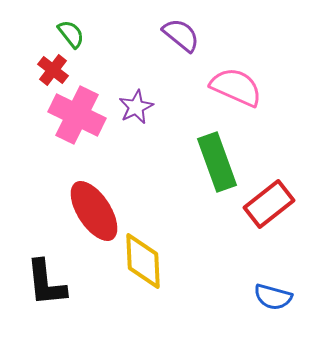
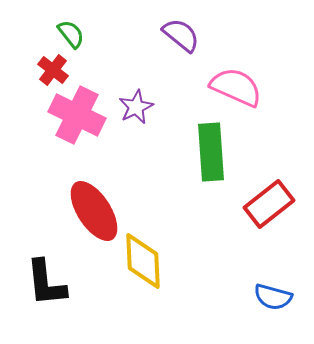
green rectangle: moved 6 px left, 10 px up; rotated 16 degrees clockwise
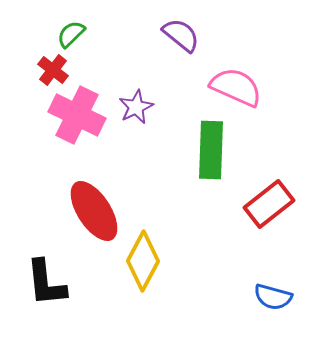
green semicircle: rotated 96 degrees counterclockwise
green rectangle: moved 2 px up; rotated 6 degrees clockwise
yellow diamond: rotated 30 degrees clockwise
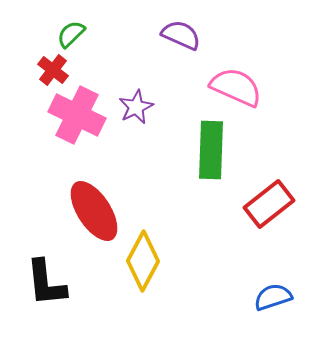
purple semicircle: rotated 15 degrees counterclockwise
blue semicircle: rotated 147 degrees clockwise
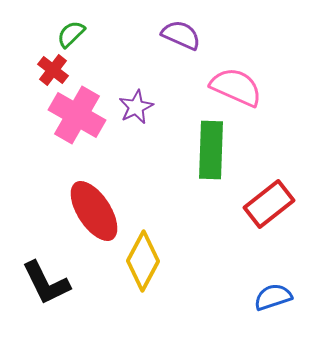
pink cross: rotated 4 degrees clockwise
black L-shape: rotated 20 degrees counterclockwise
